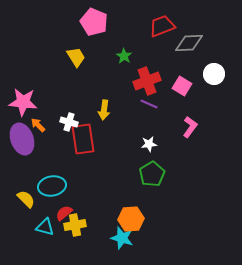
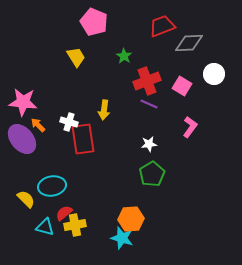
purple ellipse: rotated 20 degrees counterclockwise
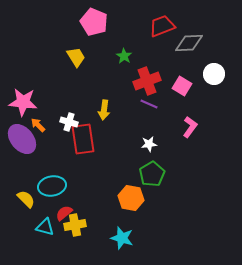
orange hexagon: moved 21 px up; rotated 15 degrees clockwise
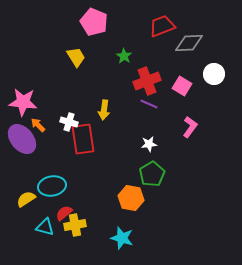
yellow semicircle: rotated 78 degrees counterclockwise
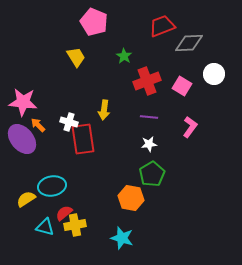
purple line: moved 13 px down; rotated 18 degrees counterclockwise
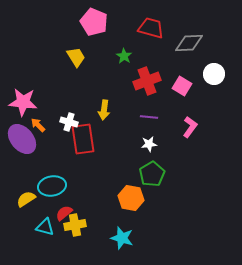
red trapezoid: moved 11 px left, 2 px down; rotated 36 degrees clockwise
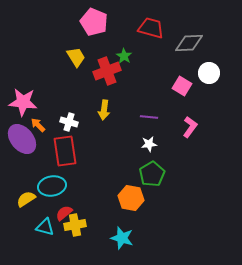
white circle: moved 5 px left, 1 px up
red cross: moved 40 px left, 10 px up
red rectangle: moved 18 px left, 12 px down
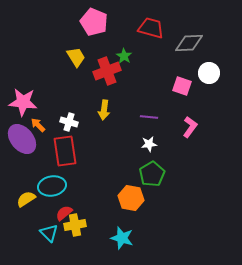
pink square: rotated 12 degrees counterclockwise
cyan triangle: moved 4 px right, 6 px down; rotated 30 degrees clockwise
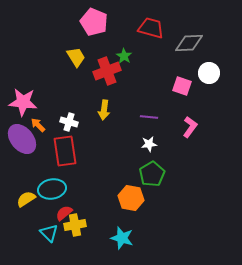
cyan ellipse: moved 3 px down
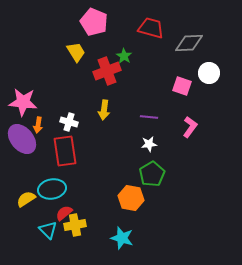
yellow trapezoid: moved 5 px up
orange arrow: rotated 126 degrees counterclockwise
cyan triangle: moved 1 px left, 3 px up
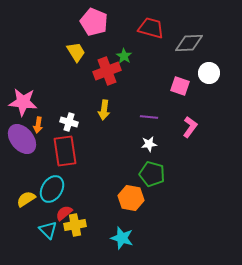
pink square: moved 2 px left
green pentagon: rotated 25 degrees counterclockwise
cyan ellipse: rotated 48 degrees counterclockwise
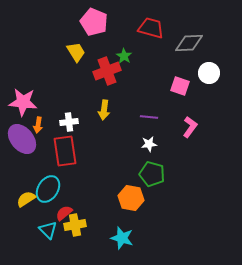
white cross: rotated 24 degrees counterclockwise
cyan ellipse: moved 4 px left
